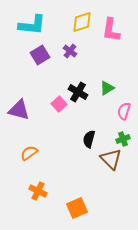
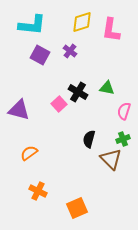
purple square: rotated 30 degrees counterclockwise
green triangle: rotated 42 degrees clockwise
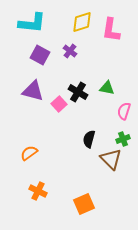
cyan L-shape: moved 2 px up
purple triangle: moved 14 px right, 19 px up
orange square: moved 7 px right, 4 px up
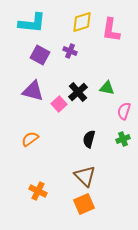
purple cross: rotated 16 degrees counterclockwise
black cross: rotated 18 degrees clockwise
orange semicircle: moved 1 px right, 14 px up
brown triangle: moved 26 px left, 17 px down
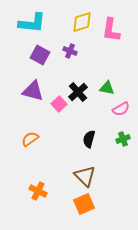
pink semicircle: moved 3 px left, 2 px up; rotated 138 degrees counterclockwise
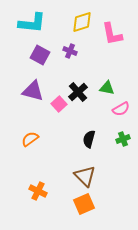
pink L-shape: moved 1 px right, 4 px down; rotated 20 degrees counterclockwise
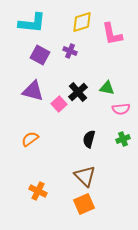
pink semicircle: rotated 24 degrees clockwise
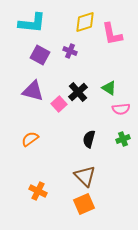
yellow diamond: moved 3 px right
green triangle: moved 2 px right; rotated 21 degrees clockwise
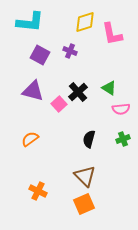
cyan L-shape: moved 2 px left, 1 px up
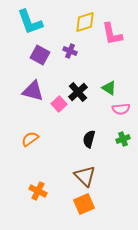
cyan L-shape: rotated 64 degrees clockwise
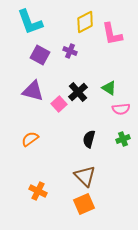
yellow diamond: rotated 10 degrees counterclockwise
